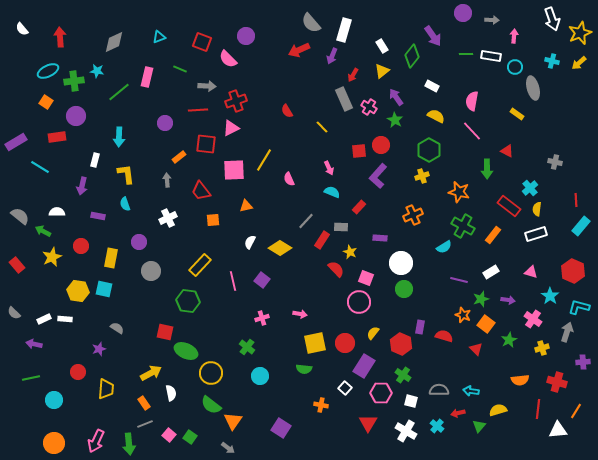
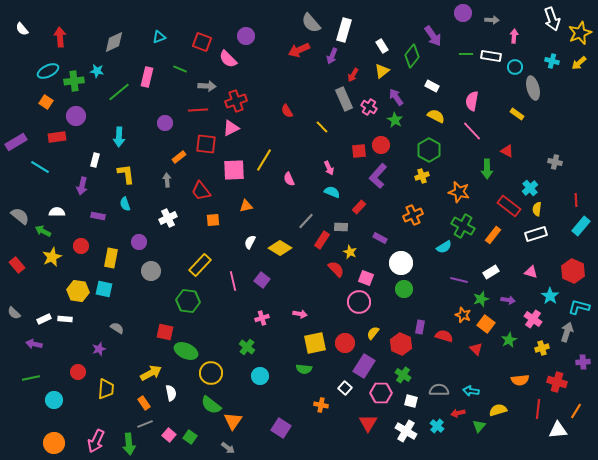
purple rectangle at (380, 238): rotated 24 degrees clockwise
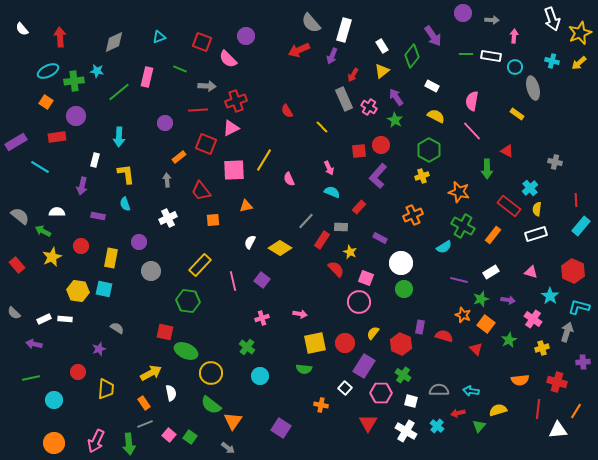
red square at (206, 144): rotated 15 degrees clockwise
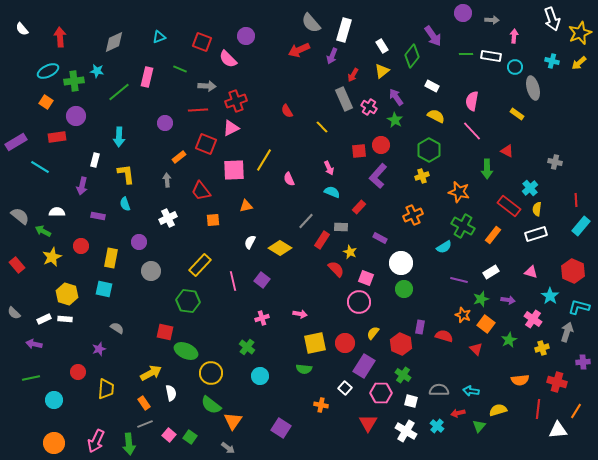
yellow hexagon at (78, 291): moved 11 px left, 3 px down; rotated 10 degrees clockwise
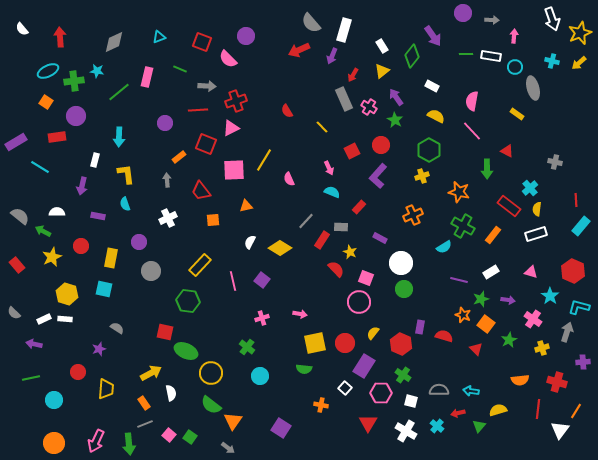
red square at (359, 151): moved 7 px left; rotated 21 degrees counterclockwise
white triangle at (558, 430): moved 2 px right; rotated 48 degrees counterclockwise
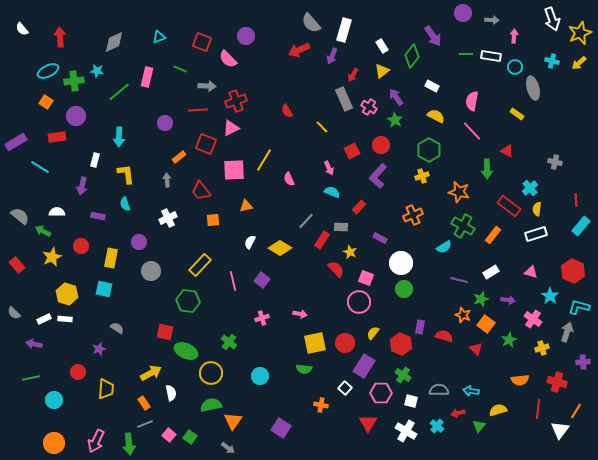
green cross at (247, 347): moved 18 px left, 5 px up
green semicircle at (211, 405): rotated 130 degrees clockwise
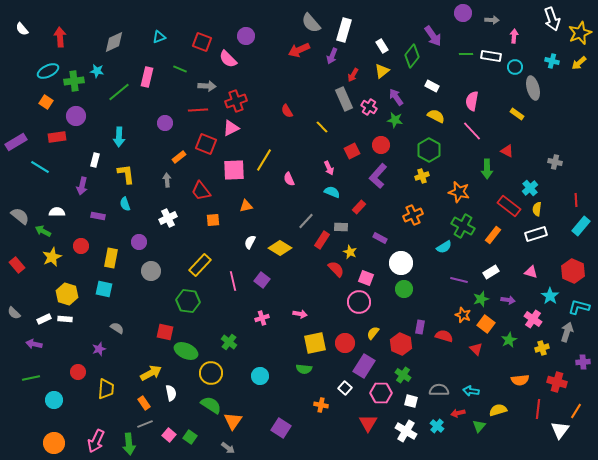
green star at (395, 120): rotated 21 degrees counterclockwise
green semicircle at (211, 405): rotated 45 degrees clockwise
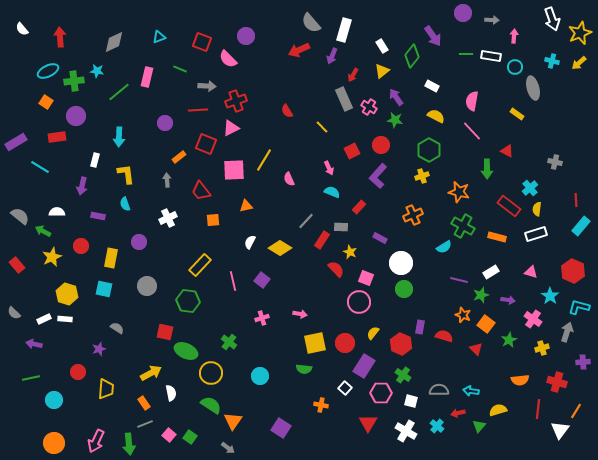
orange rectangle at (493, 235): moved 4 px right, 2 px down; rotated 66 degrees clockwise
gray circle at (151, 271): moved 4 px left, 15 px down
green star at (481, 299): moved 4 px up
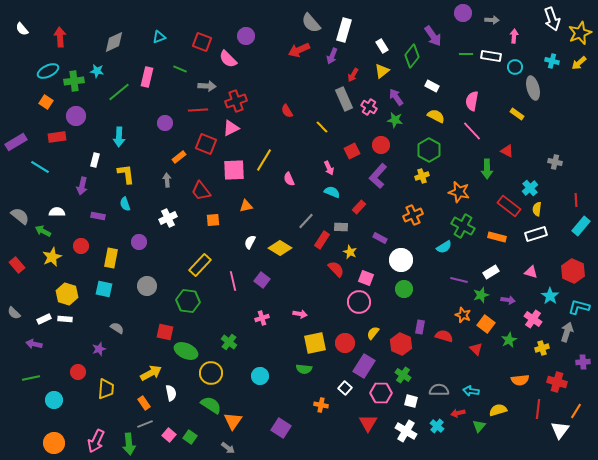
white circle at (401, 263): moved 3 px up
